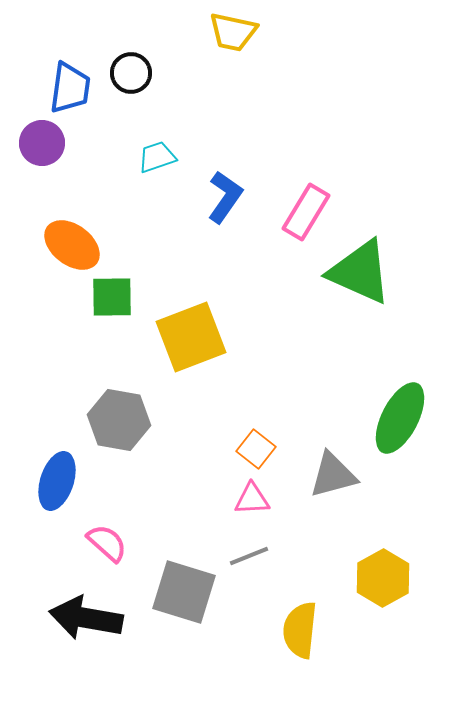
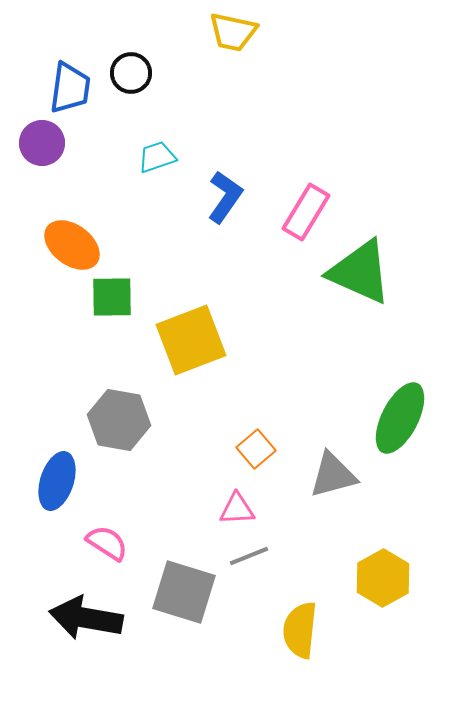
yellow square: moved 3 px down
orange square: rotated 12 degrees clockwise
pink triangle: moved 15 px left, 10 px down
pink semicircle: rotated 9 degrees counterclockwise
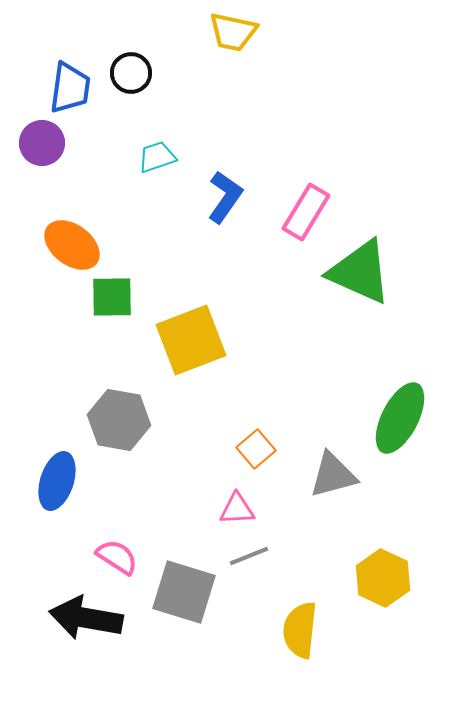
pink semicircle: moved 10 px right, 14 px down
yellow hexagon: rotated 6 degrees counterclockwise
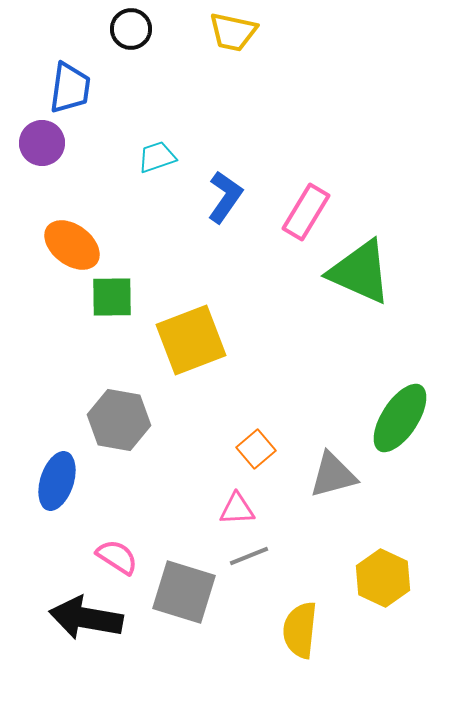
black circle: moved 44 px up
green ellipse: rotated 6 degrees clockwise
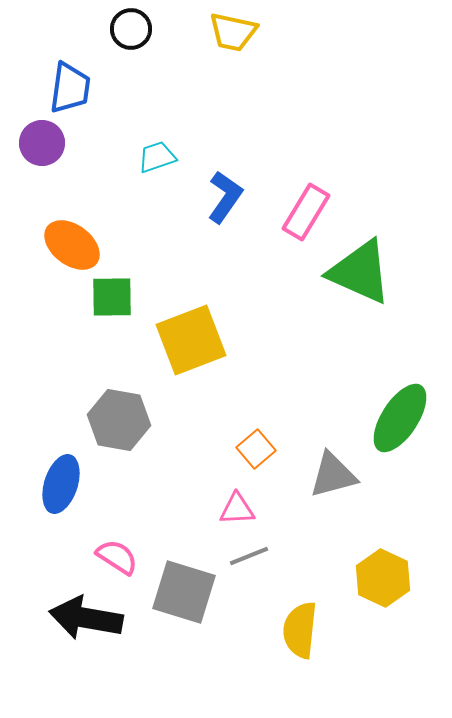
blue ellipse: moved 4 px right, 3 px down
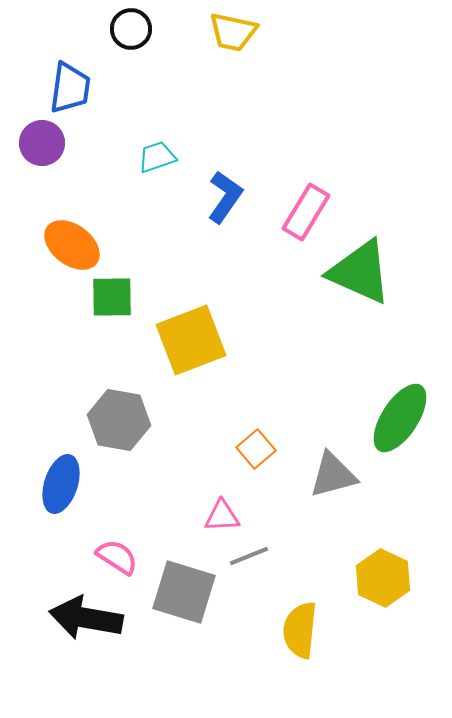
pink triangle: moved 15 px left, 7 px down
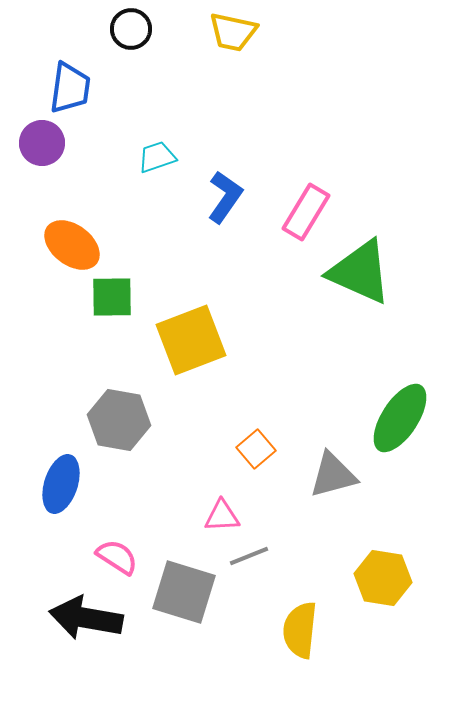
yellow hexagon: rotated 16 degrees counterclockwise
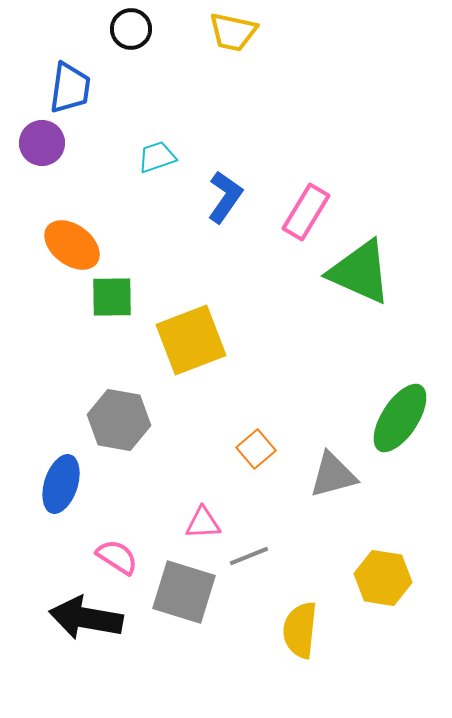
pink triangle: moved 19 px left, 7 px down
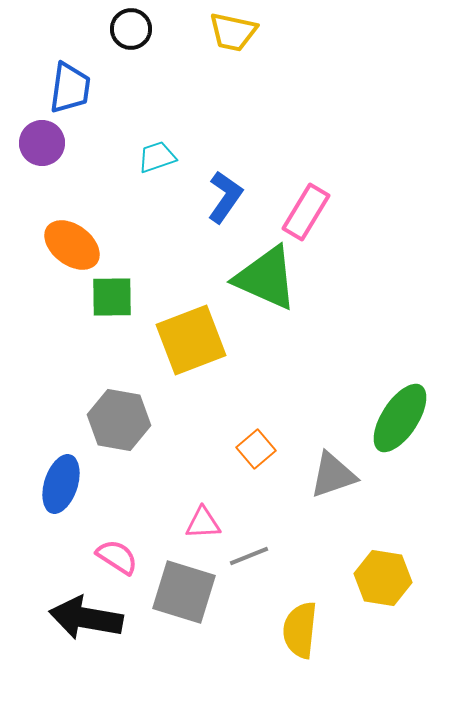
green triangle: moved 94 px left, 6 px down
gray triangle: rotated 4 degrees counterclockwise
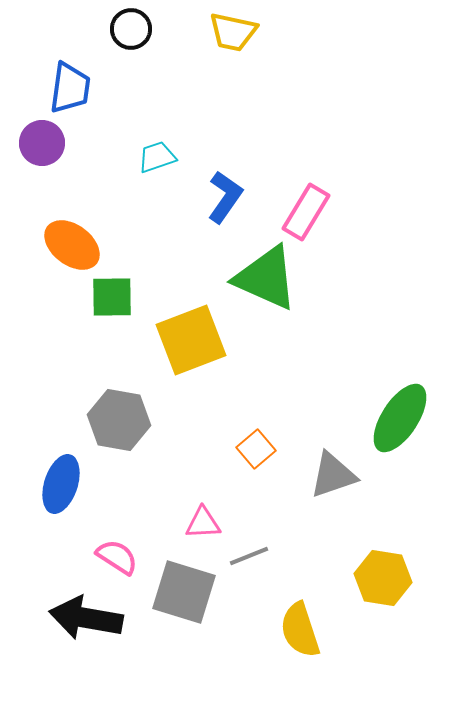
yellow semicircle: rotated 24 degrees counterclockwise
